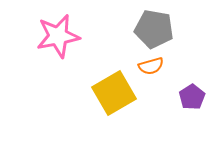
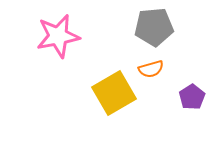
gray pentagon: moved 2 px up; rotated 15 degrees counterclockwise
orange semicircle: moved 3 px down
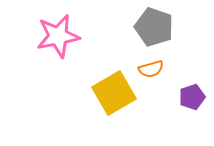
gray pentagon: rotated 24 degrees clockwise
purple pentagon: rotated 15 degrees clockwise
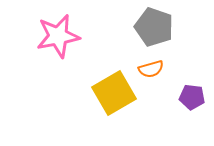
purple pentagon: rotated 25 degrees clockwise
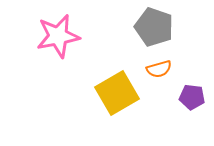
orange semicircle: moved 8 px right
yellow square: moved 3 px right
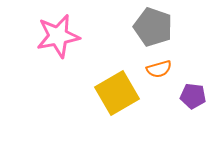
gray pentagon: moved 1 px left
purple pentagon: moved 1 px right, 1 px up
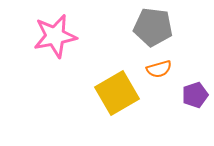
gray pentagon: rotated 12 degrees counterclockwise
pink star: moved 3 px left
purple pentagon: moved 2 px right, 1 px up; rotated 25 degrees counterclockwise
